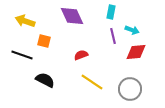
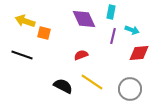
purple diamond: moved 12 px right, 3 px down
purple line: rotated 28 degrees clockwise
orange square: moved 8 px up
red diamond: moved 3 px right, 1 px down
black semicircle: moved 18 px right, 6 px down
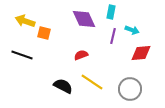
red diamond: moved 2 px right
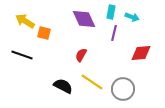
yellow arrow: rotated 12 degrees clockwise
cyan arrow: moved 13 px up
purple line: moved 1 px right, 3 px up
red semicircle: rotated 40 degrees counterclockwise
gray circle: moved 7 px left
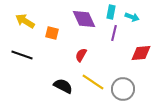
orange square: moved 8 px right
yellow line: moved 1 px right
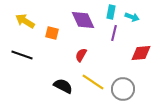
purple diamond: moved 1 px left, 1 px down
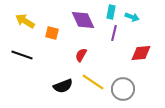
black semicircle: rotated 132 degrees clockwise
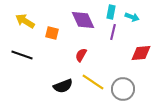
purple line: moved 1 px left, 1 px up
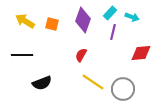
cyan rectangle: moved 1 px left, 1 px down; rotated 32 degrees clockwise
purple diamond: rotated 45 degrees clockwise
orange square: moved 9 px up
black line: rotated 20 degrees counterclockwise
black semicircle: moved 21 px left, 3 px up
